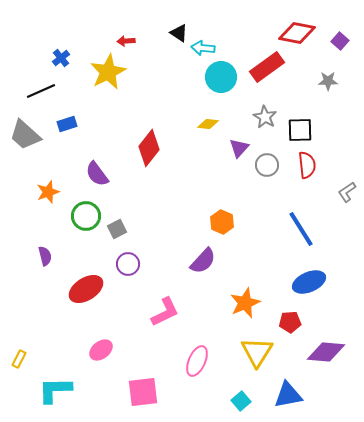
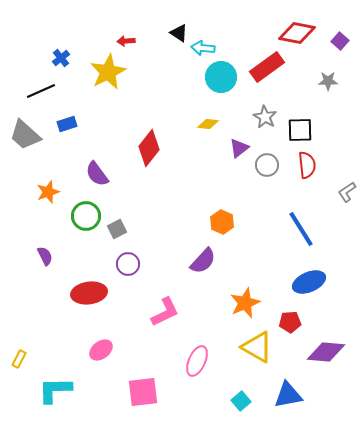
purple triangle at (239, 148): rotated 10 degrees clockwise
purple semicircle at (45, 256): rotated 12 degrees counterclockwise
red ellipse at (86, 289): moved 3 px right, 4 px down; rotated 24 degrees clockwise
yellow triangle at (257, 352): moved 5 px up; rotated 32 degrees counterclockwise
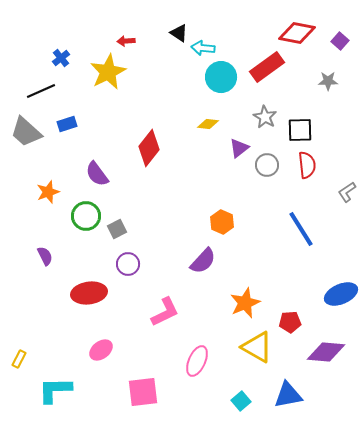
gray trapezoid at (25, 135): moved 1 px right, 3 px up
blue ellipse at (309, 282): moved 32 px right, 12 px down
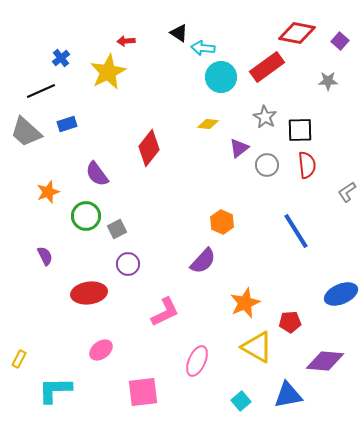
blue line at (301, 229): moved 5 px left, 2 px down
purple diamond at (326, 352): moved 1 px left, 9 px down
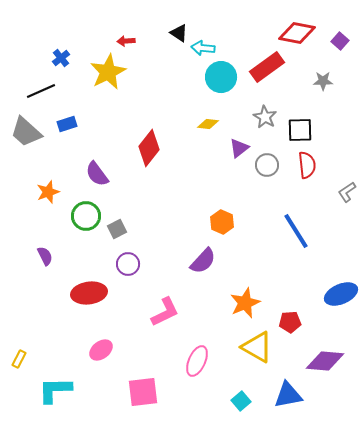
gray star at (328, 81): moved 5 px left
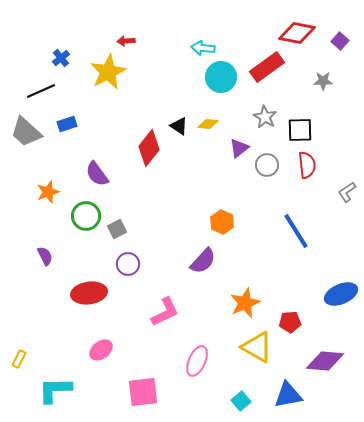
black triangle at (179, 33): moved 93 px down
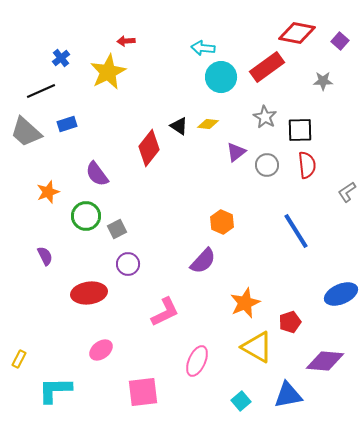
purple triangle at (239, 148): moved 3 px left, 4 px down
red pentagon at (290, 322): rotated 15 degrees counterclockwise
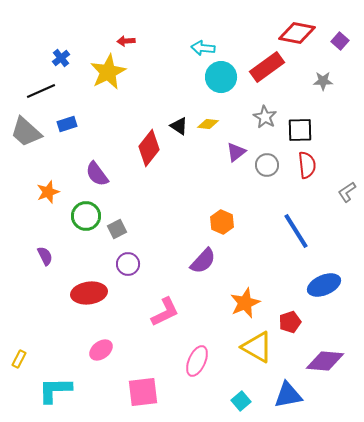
blue ellipse at (341, 294): moved 17 px left, 9 px up
